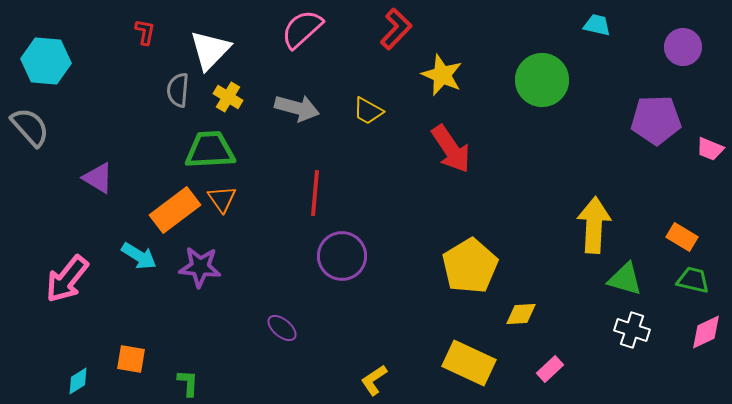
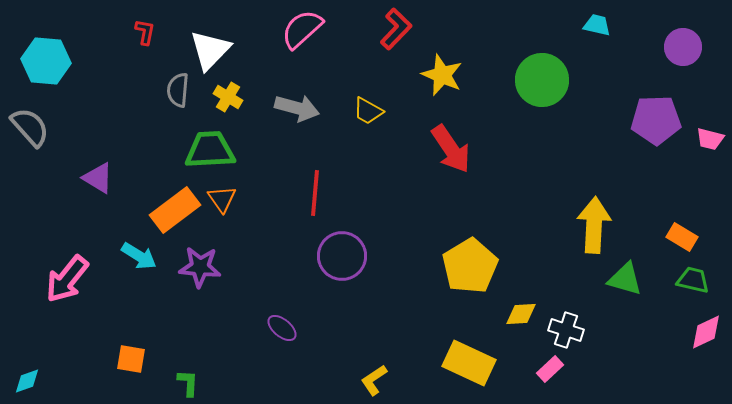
pink trapezoid at (710, 149): moved 10 px up; rotated 8 degrees counterclockwise
white cross at (632, 330): moved 66 px left
cyan diamond at (78, 381): moved 51 px left; rotated 12 degrees clockwise
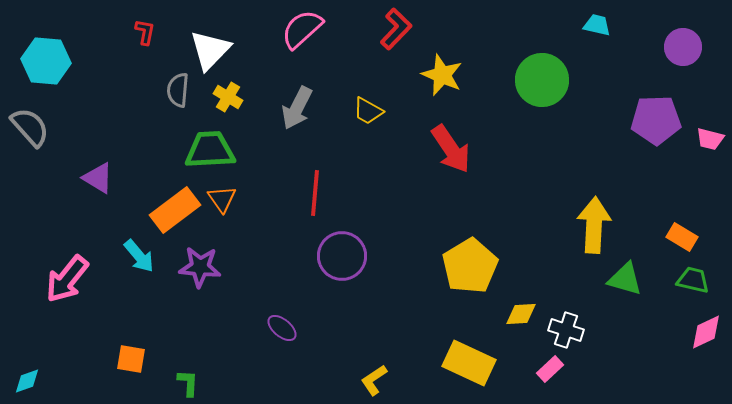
gray arrow at (297, 108): rotated 102 degrees clockwise
cyan arrow at (139, 256): rotated 18 degrees clockwise
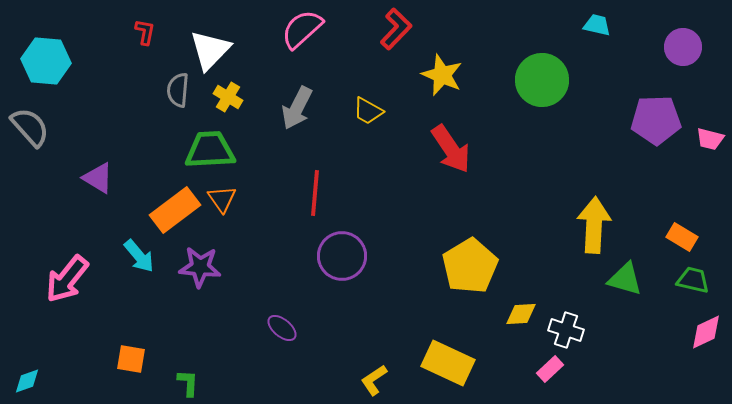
yellow rectangle at (469, 363): moved 21 px left
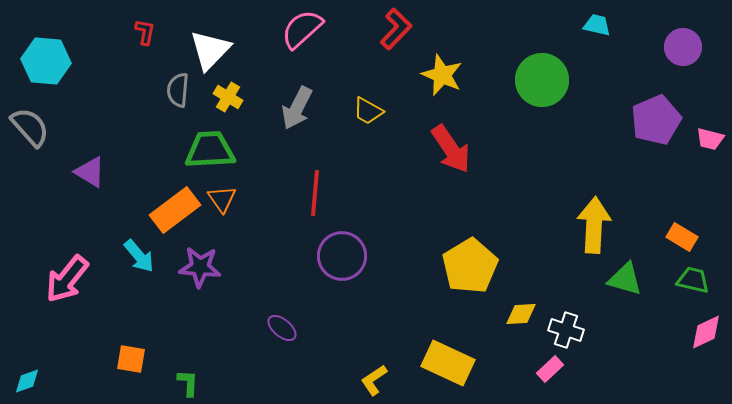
purple pentagon at (656, 120): rotated 21 degrees counterclockwise
purple triangle at (98, 178): moved 8 px left, 6 px up
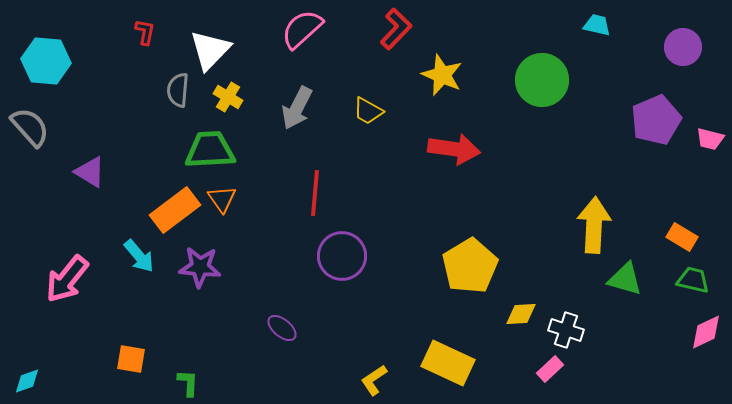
red arrow at (451, 149): moved 3 px right; rotated 48 degrees counterclockwise
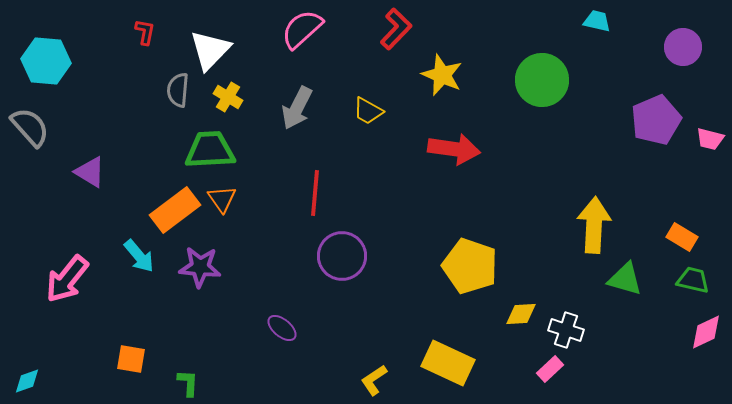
cyan trapezoid at (597, 25): moved 4 px up
yellow pentagon at (470, 266): rotated 22 degrees counterclockwise
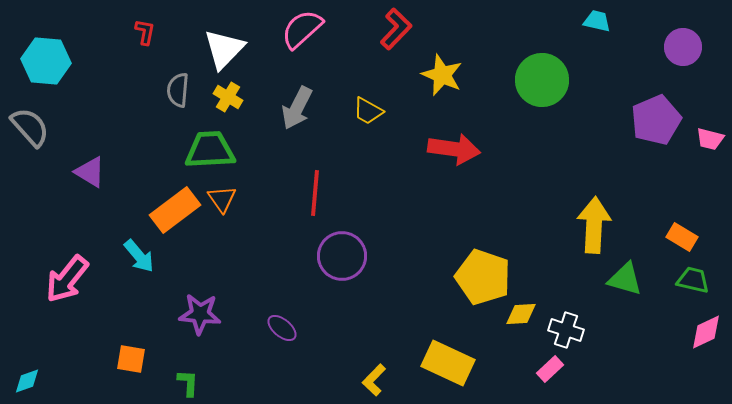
white triangle at (210, 50): moved 14 px right, 1 px up
yellow pentagon at (470, 266): moved 13 px right, 11 px down
purple star at (200, 267): moved 47 px down
yellow L-shape at (374, 380): rotated 12 degrees counterclockwise
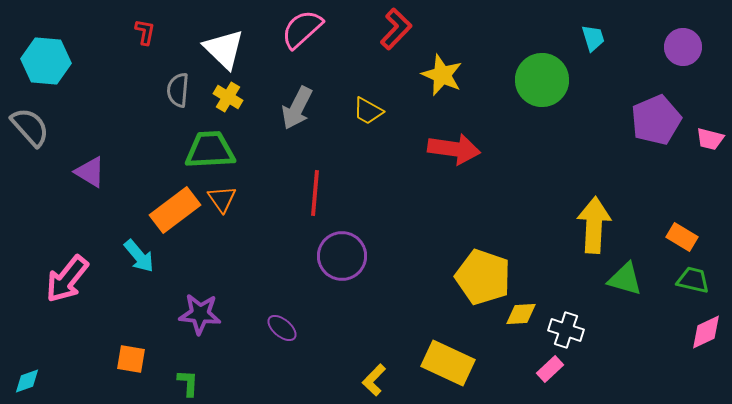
cyan trapezoid at (597, 21): moved 4 px left, 17 px down; rotated 60 degrees clockwise
white triangle at (224, 49): rotated 30 degrees counterclockwise
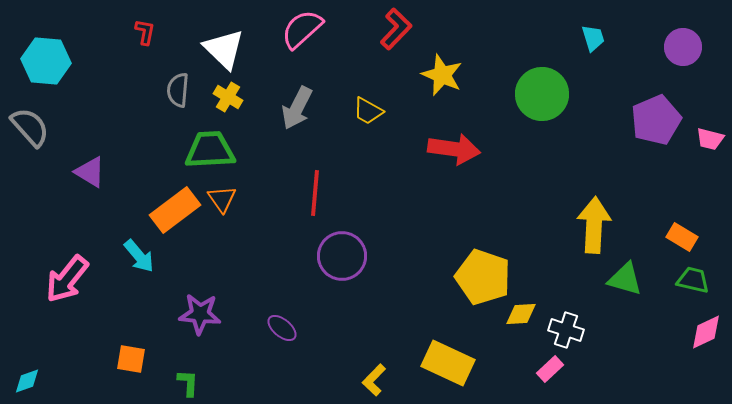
green circle at (542, 80): moved 14 px down
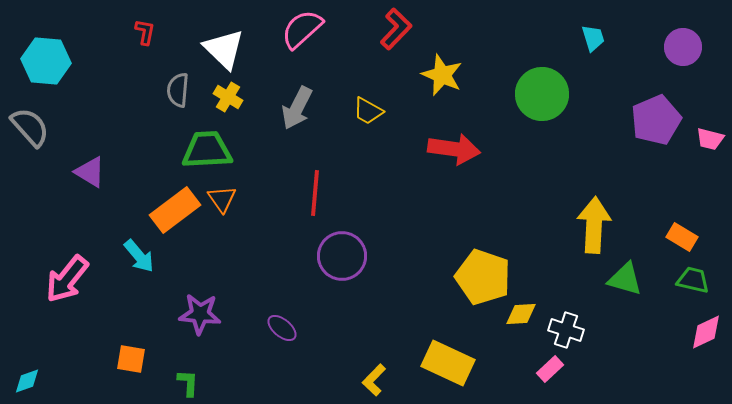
green trapezoid at (210, 150): moved 3 px left
